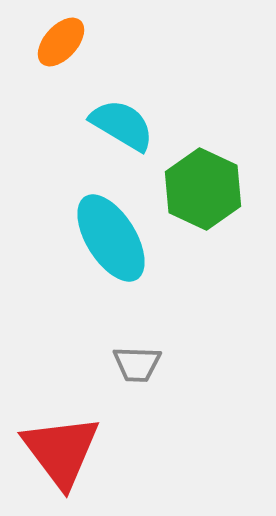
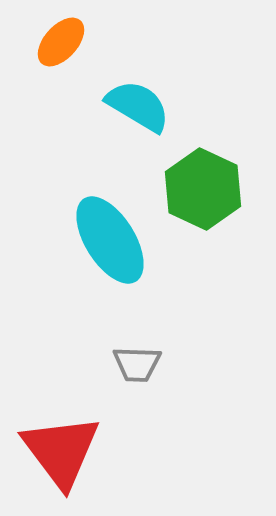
cyan semicircle: moved 16 px right, 19 px up
cyan ellipse: moved 1 px left, 2 px down
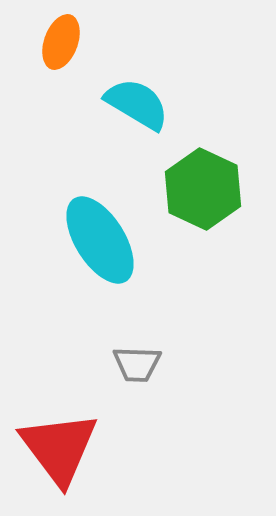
orange ellipse: rotated 22 degrees counterclockwise
cyan semicircle: moved 1 px left, 2 px up
cyan ellipse: moved 10 px left
red triangle: moved 2 px left, 3 px up
